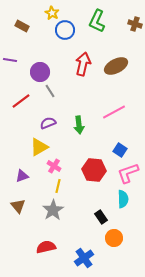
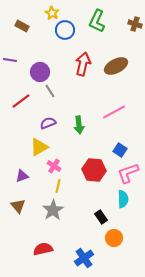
red semicircle: moved 3 px left, 2 px down
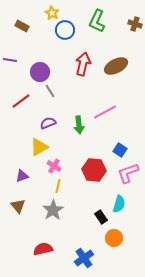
pink line: moved 9 px left
cyan semicircle: moved 4 px left, 5 px down; rotated 18 degrees clockwise
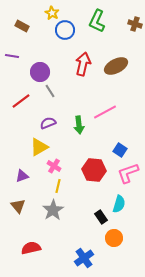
purple line: moved 2 px right, 4 px up
red semicircle: moved 12 px left, 1 px up
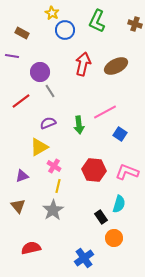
brown rectangle: moved 7 px down
blue square: moved 16 px up
pink L-shape: moved 1 px left, 1 px up; rotated 40 degrees clockwise
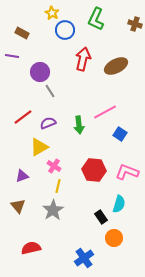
green L-shape: moved 1 px left, 2 px up
red arrow: moved 5 px up
red line: moved 2 px right, 16 px down
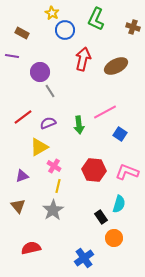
brown cross: moved 2 px left, 3 px down
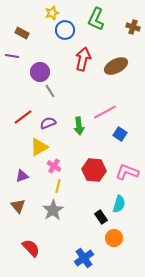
yellow star: rotated 24 degrees clockwise
green arrow: moved 1 px down
red semicircle: rotated 60 degrees clockwise
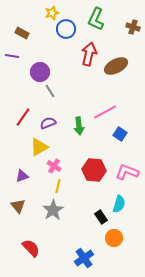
blue circle: moved 1 px right, 1 px up
red arrow: moved 6 px right, 5 px up
red line: rotated 18 degrees counterclockwise
